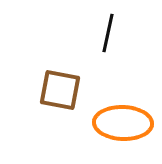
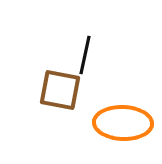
black line: moved 23 px left, 22 px down
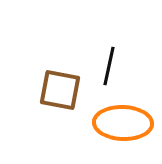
black line: moved 24 px right, 11 px down
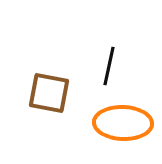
brown square: moved 11 px left, 3 px down
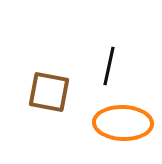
brown square: moved 1 px up
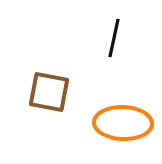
black line: moved 5 px right, 28 px up
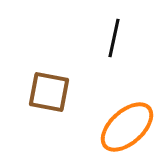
orange ellipse: moved 4 px right, 4 px down; rotated 44 degrees counterclockwise
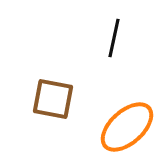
brown square: moved 4 px right, 7 px down
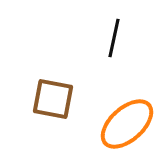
orange ellipse: moved 3 px up
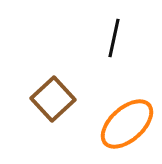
brown square: rotated 36 degrees clockwise
